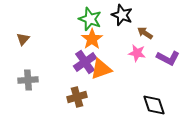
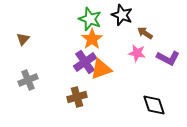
gray cross: rotated 18 degrees counterclockwise
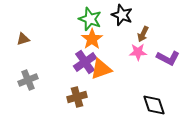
brown arrow: moved 2 px left, 1 px down; rotated 98 degrees counterclockwise
brown triangle: rotated 32 degrees clockwise
pink star: moved 1 px right, 1 px up; rotated 12 degrees counterclockwise
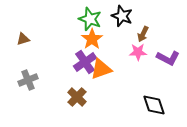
black star: moved 1 px down
brown cross: rotated 30 degrees counterclockwise
